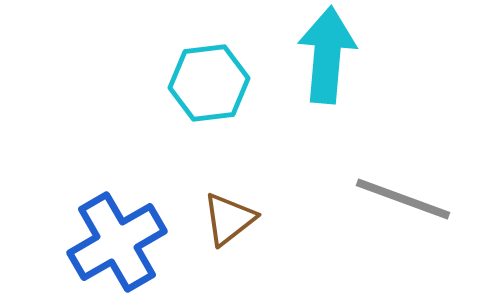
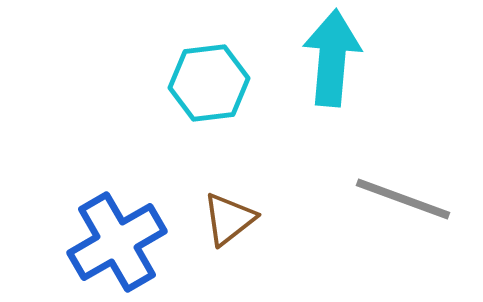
cyan arrow: moved 5 px right, 3 px down
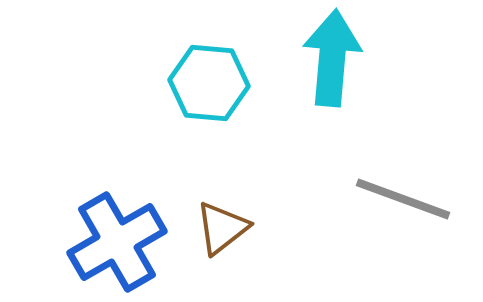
cyan hexagon: rotated 12 degrees clockwise
brown triangle: moved 7 px left, 9 px down
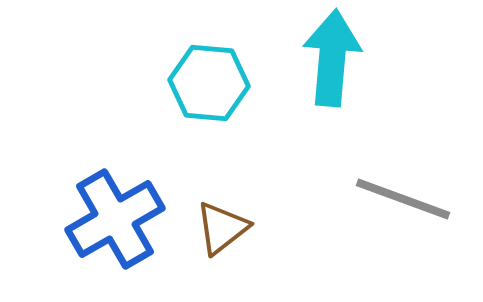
blue cross: moved 2 px left, 23 px up
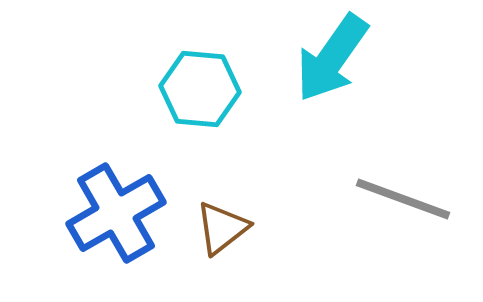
cyan arrow: rotated 150 degrees counterclockwise
cyan hexagon: moved 9 px left, 6 px down
blue cross: moved 1 px right, 6 px up
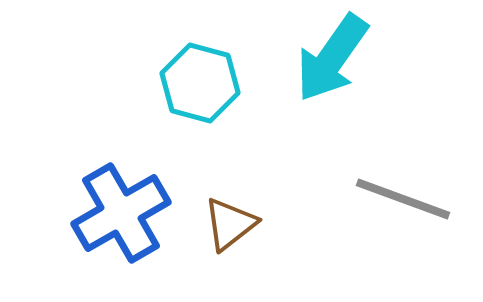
cyan hexagon: moved 6 px up; rotated 10 degrees clockwise
blue cross: moved 5 px right
brown triangle: moved 8 px right, 4 px up
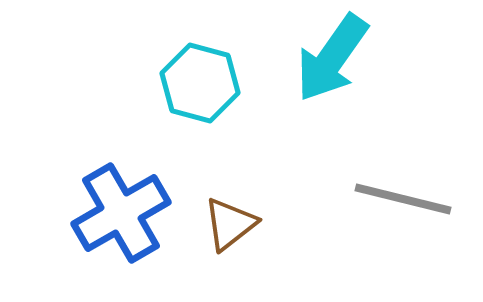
gray line: rotated 6 degrees counterclockwise
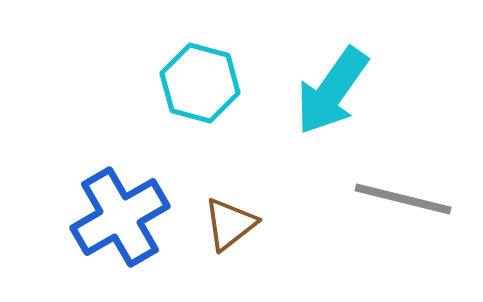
cyan arrow: moved 33 px down
blue cross: moved 1 px left, 4 px down
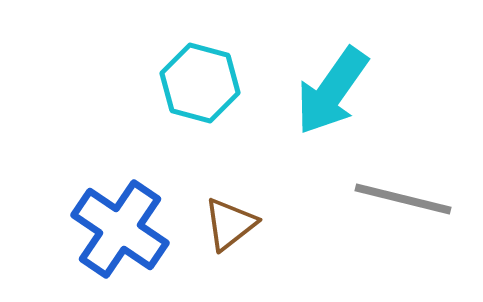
blue cross: moved 12 px down; rotated 26 degrees counterclockwise
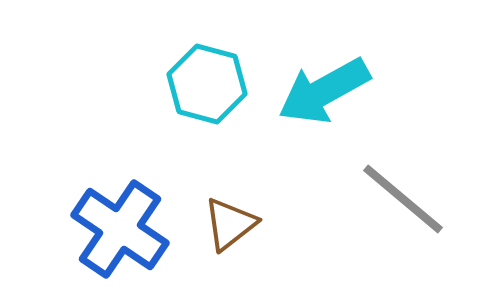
cyan hexagon: moved 7 px right, 1 px down
cyan arrow: moved 8 px left; rotated 26 degrees clockwise
gray line: rotated 26 degrees clockwise
